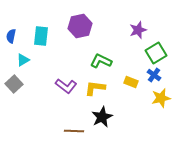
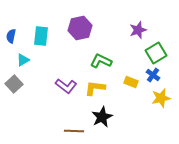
purple hexagon: moved 2 px down
blue cross: moved 1 px left
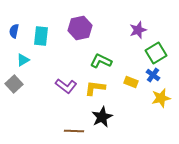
blue semicircle: moved 3 px right, 5 px up
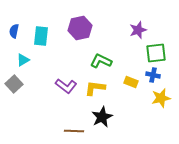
green square: rotated 25 degrees clockwise
blue cross: rotated 24 degrees counterclockwise
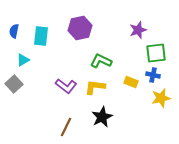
yellow L-shape: moved 1 px up
brown line: moved 8 px left, 4 px up; rotated 66 degrees counterclockwise
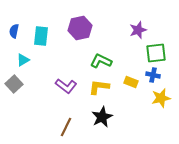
yellow L-shape: moved 4 px right
